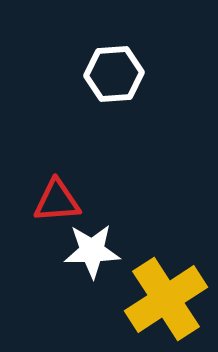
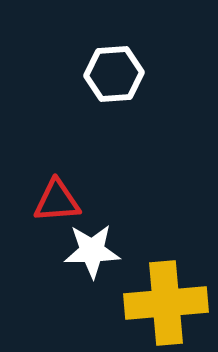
yellow cross: moved 4 px down; rotated 28 degrees clockwise
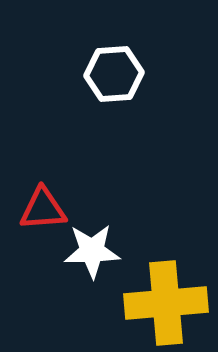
red triangle: moved 14 px left, 8 px down
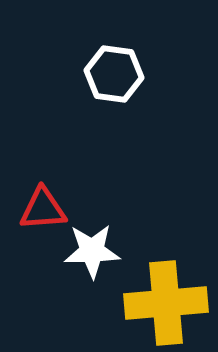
white hexagon: rotated 12 degrees clockwise
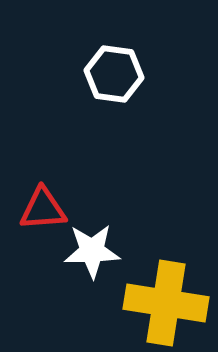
yellow cross: rotated 14 degrees clockwise
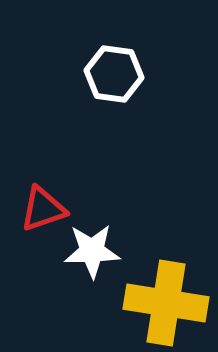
red triangle: rotated 15 degrees counterclockwise
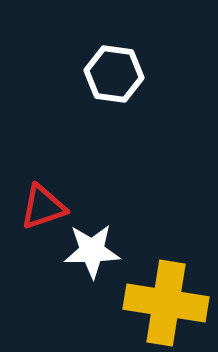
red triangle: moved 2 px up
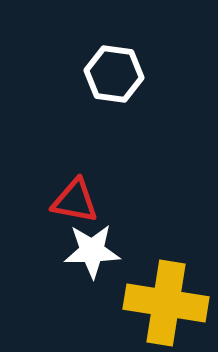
red triangle: moved 32 px right, 6 px up; rotated 30 degrees clockwise
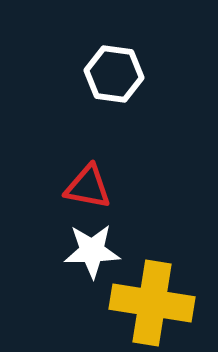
red triangle: moved 13 px right, 14 px up
yellow cross: moved 14 px left
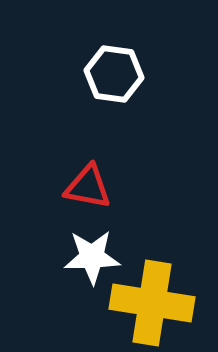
white star: moved 6 px down
